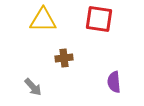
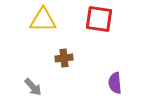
purple semicircle: moved 1 px right, 1 px down
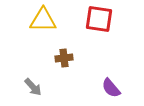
purple semicircle: moved 4 px left, 5 px down; rotated 35 degrees counterclockwise
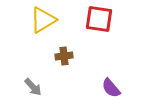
yellow triangle: rotated 32 degrees counterclockwise
brown cross: moved 2 px up
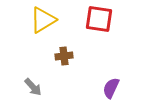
purple semicircle: rotated 65 degrees clockwise
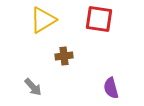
purple semicircle: rotated 40 degrees counterclockwise
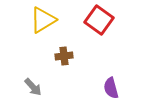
red square: moved 1 px down; rotated 28 degrees clockwise
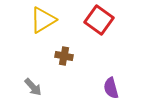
brown cross: rotated 18 degrees clockwise
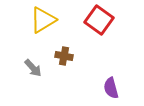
gray arrow: moved 19 px up
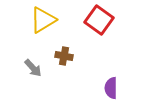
purple semicircle: rotated 15 degrees clockwise
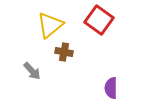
yellow triangle: moved 7 px right, 5 px down; rotated 8 degrees counterclockwise
brown cross: moved 4 px up
gray arrow: moved 1 px left, 3 px down
